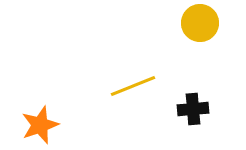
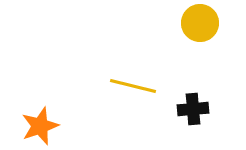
yellow line: rotated 36 degrees clockwise
orange star: moved 1 px down
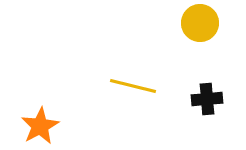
black cross: moved 14 px right, 10 px up
orange star: rotated 9 degrees counterclockwise
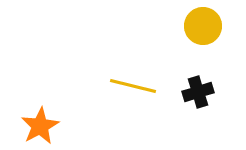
yellow circle: moved 3 px right, 3 px down
black cross: moved 9 px left, 7 px up; rotated 12 degrees counterclockwise
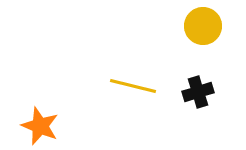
orange star: rotated 21 degrees counterclockwise
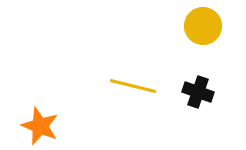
black cross: rotated 36 degrees clockwise
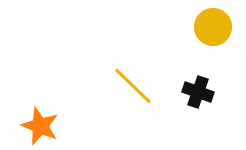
yellow circle: moved 10 px right, 1 px down
yellow line: rotated 30 degrees clockwise
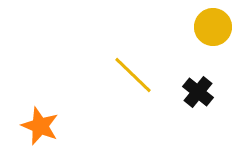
yellow line: moved 11 px up
black cross: rotated 20 degrees clockwise
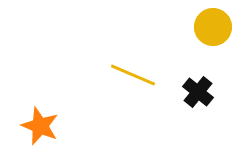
yellow line: rotated 21 degrees counterclockwise
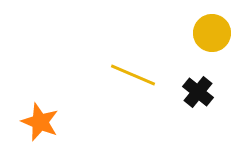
yellow circle: moved 1 px left, 6 px down
orange star: moved 4 px up
